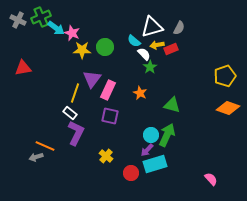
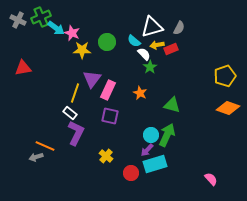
green circle: moved 2 px right, 5 px up
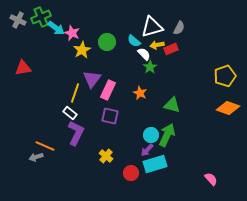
yellow star: rotated 30 degrees counterclockwise
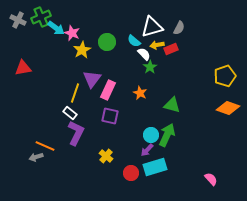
cyan rectangle: moved 3 px down
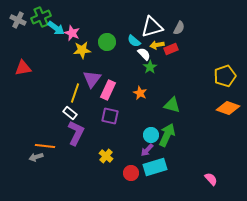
yellow star: rotated 24 degrees clockwise
orange line: rotated 18 degrees counterclockwise
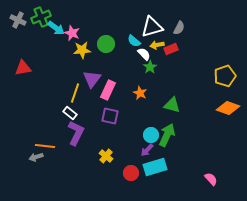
green circle: moved 1 px left, 2 px down
